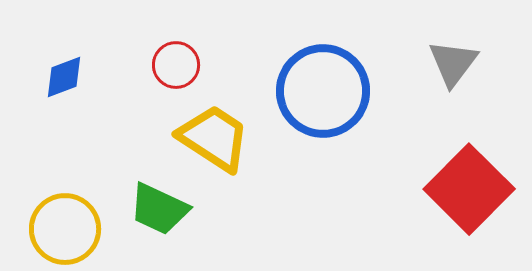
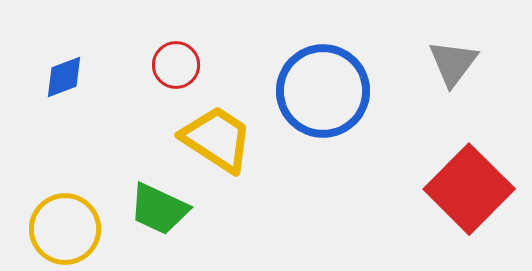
yellow trapezoid: moved 3 px right, 1 px down
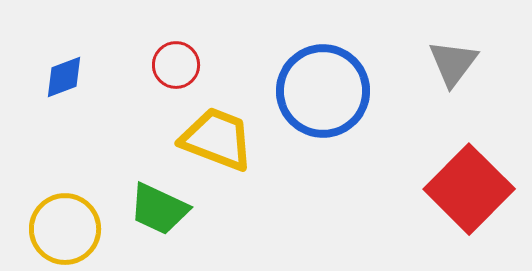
yellow trapezoid: rotated 12 degrees counterclockwise
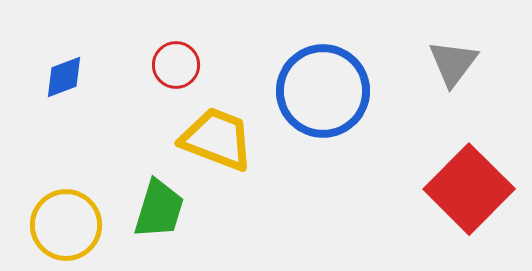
green trapezoid: rotated 98 degrees counterclockwise
yellow circle: moved 1 px right, 4 px up
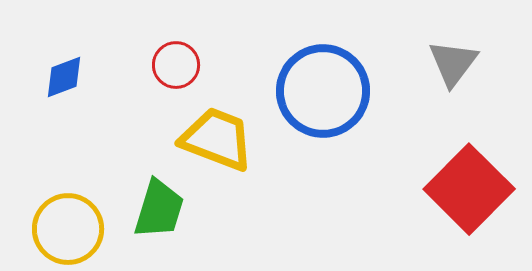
yellow circle: moved 2 px right, 4 px down
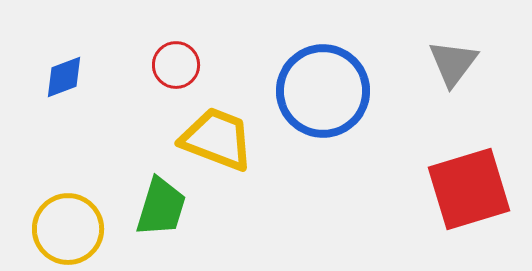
red square: rotated 28 degrees clockwise
green trapezoid: moved 2 px right, 2 px up
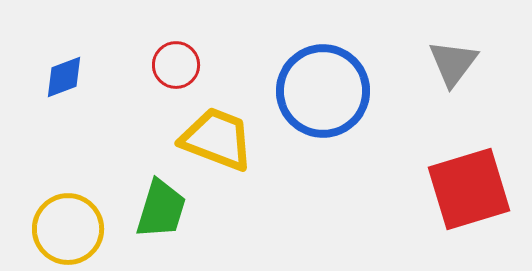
green trapezoid: moved 2 px down
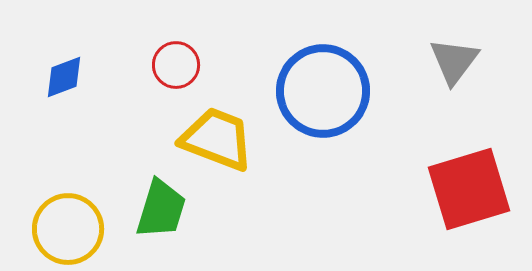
gray triangle: moved 1 px right, 2 px up
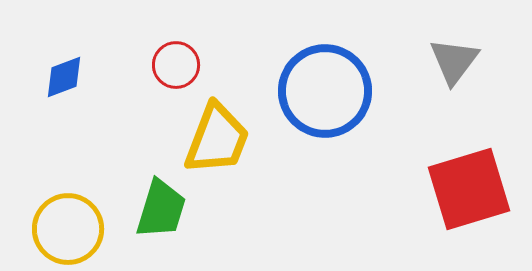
blue circle: moved 2 px right
yellow trapezoid: rotated 90 degrees clockwise
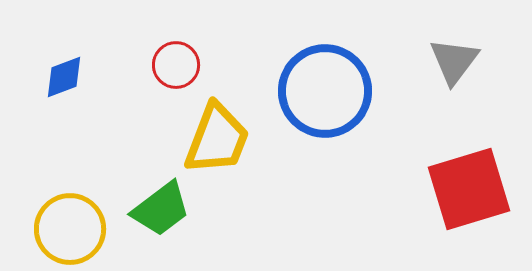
green trapezoid: rotated 36 degrees clockwise
yellow circle: moved 2 px right
